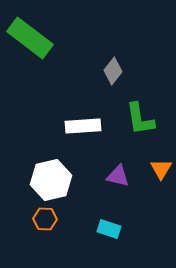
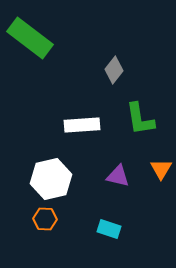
gray diamond: moved 1 px right, 1 px up
white rectangle: moved 1 px left, 1 px up
white hexagon: moved 1 px up
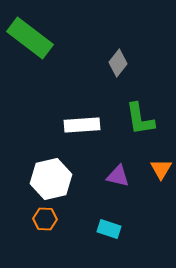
gray diamond: moved 4 px right, 7 px up
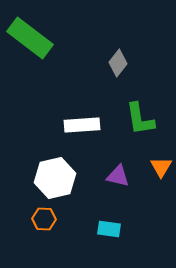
orange triangle: moved 2 px up
white hexagon: moved 4 px right, 1 px up
orange hexagon: moved 1 px left
cyan rectangle: rotated 10 degrees counterclockwise
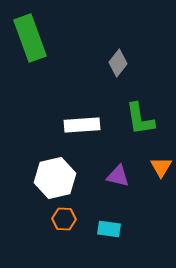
green rectangle: rotated 33 degrees clockwise
orange hexagon: moved 20 px right
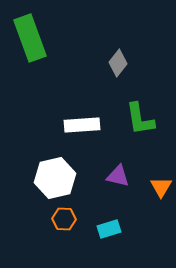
orange triangle: moved 20 px down
cyan rectangle: rotated 25 degrees counterclockwise
